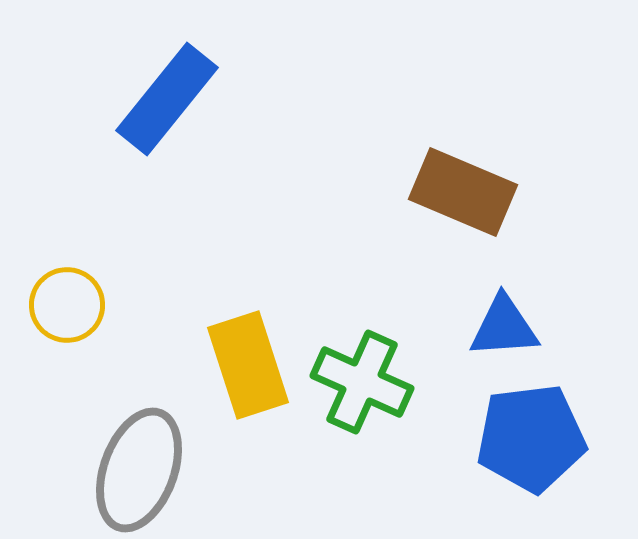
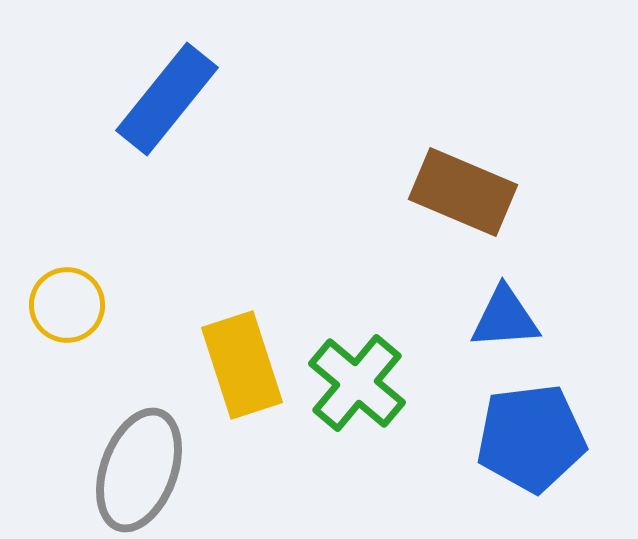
blue triangle: moved 1 px right, 9 px up
yellow rectangle: moved 6 px left
green cross: moved 5 px left, 1 px down; rotated 16 degrees clockwise
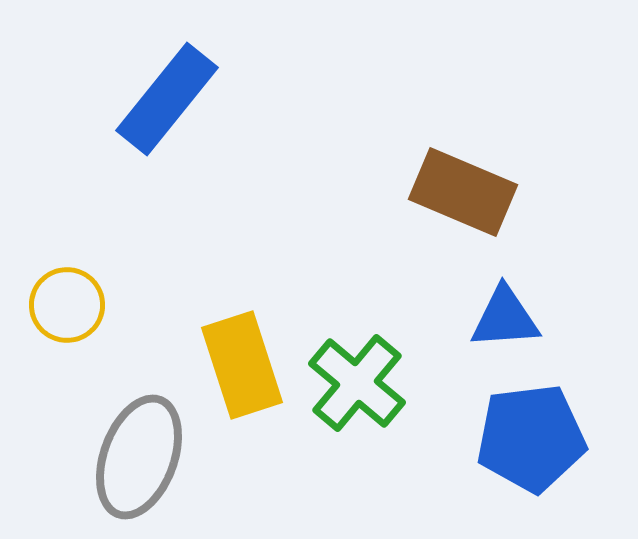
gray ellipse: moved 13 px up
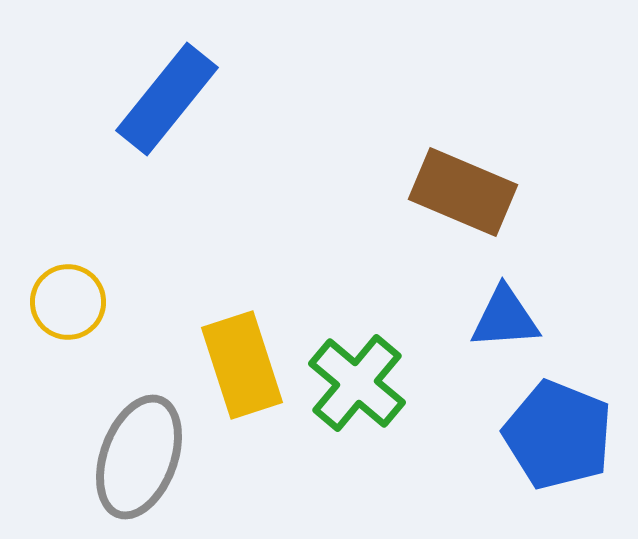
yellow circle: moved 1 px right, 3 px up
blue pentagon: moved 27 px right, 3 px up; rotated 29 degrees clockwise
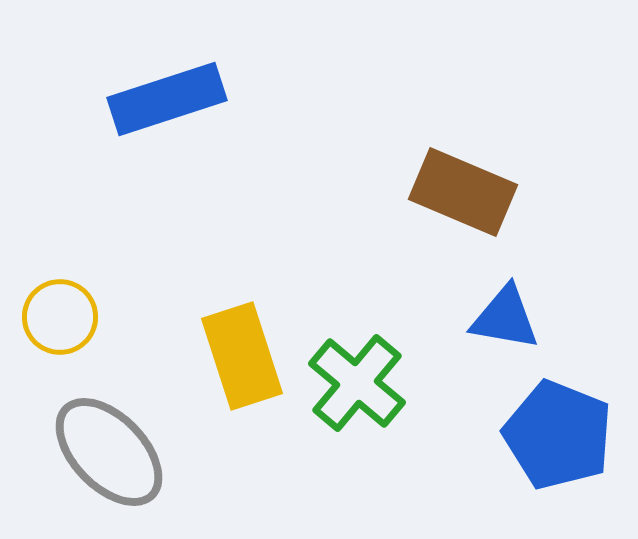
blue rectangle: rotated 33 degrees clockwise
yellow circle: moved 8 px left, 15 px down
blue triangle: rotated 14 degrees clockwise
yellow rectangle: moved 9 px up
gray ellipse: moved 30 px left, 5 px up; rotated 64 degrees counterclockwise
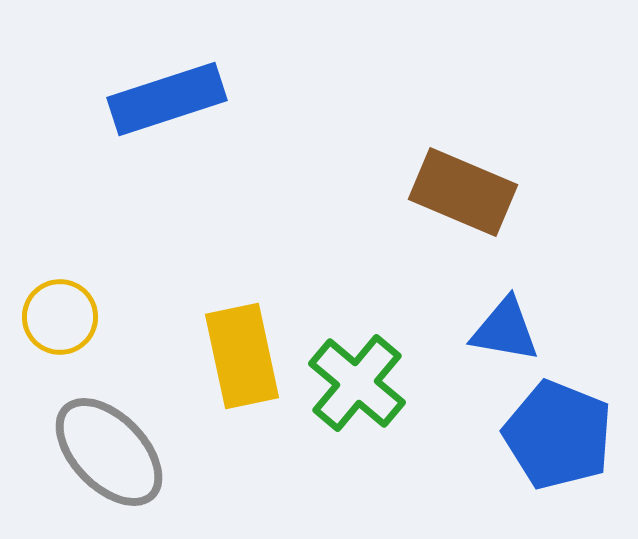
blue triangle: moved 12 px down
yellow rectangle: rotated 6 degrees clockwise
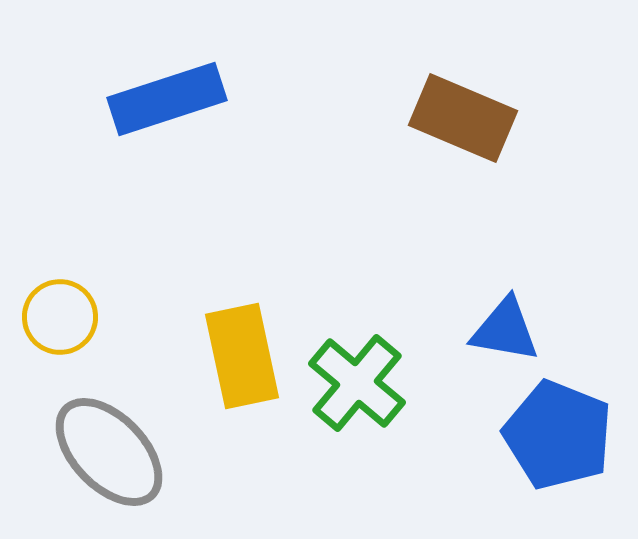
brown rectangle: moved 74 px up
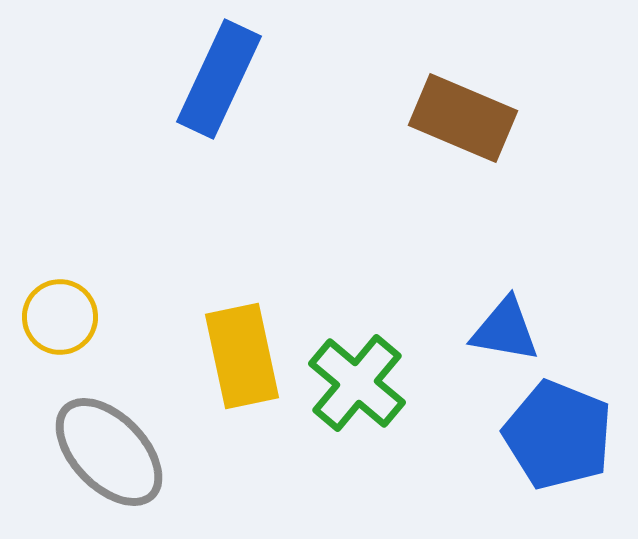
blue rectangle: moved 52 px right, 20 px up; rotated 47 degrees counterclockwise
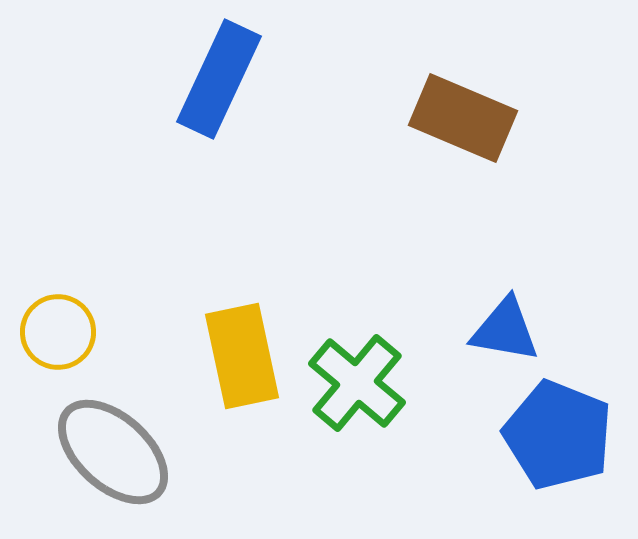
yellow circle: moved 2 px left, 15 px down
gray ellipse: moved 4 px right; rotated 4 degrees counterclockwise
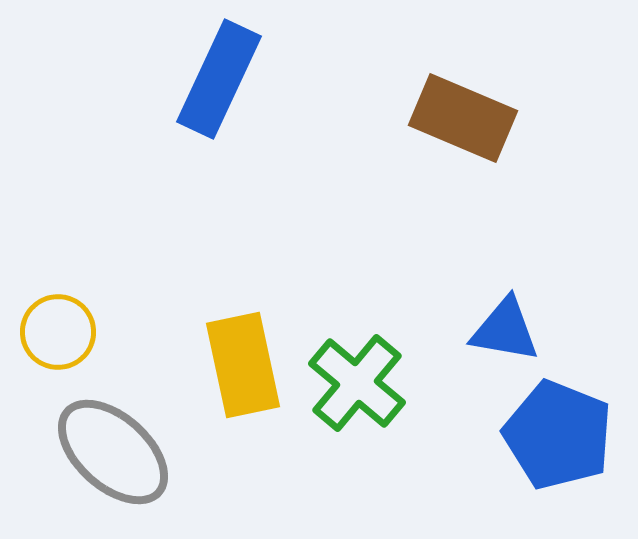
yellow rectangle: moved 1 px right, 9 px down
